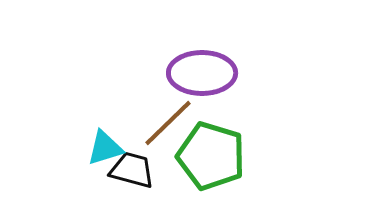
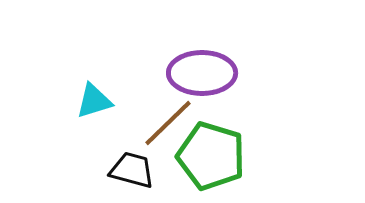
cyan triangle: moved 11 px left, 47 px up
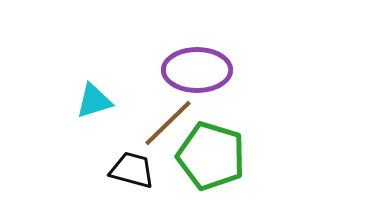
purple ellipse: moved 5 px left, 3 px up
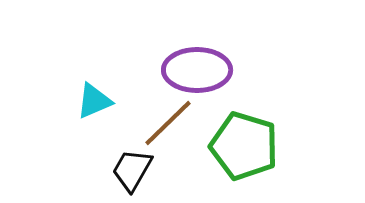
cyan triangle: rotated 6 degrees counterclockwise
green pentagon: moved 33 px right, 10 px up
black trapezoid: rotated 75 degrees counterclockwise
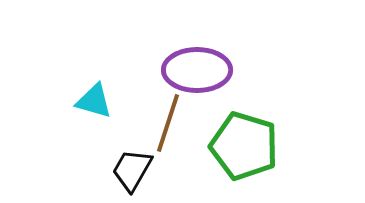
cyan triangle: rotated 39 degrees clockwise
brown line: rotated 28 degrees counterclockwise
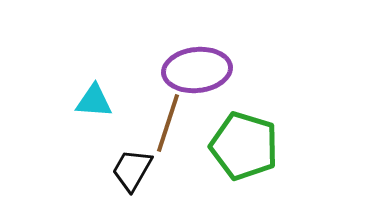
purple ellipse: rotated 6 degrees counterclockwise
cyan triangle: rotated 12 degrees counterclockwise
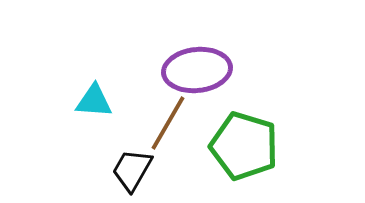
brown line: rotated 12 degrees clockwise
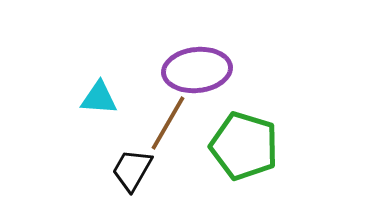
cyan triangle: moved 5 px right, 3 px up
